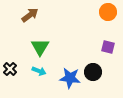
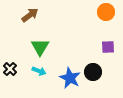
orange circle: moved 2 px left
purple square: rotated 16 degrees counterclockwise
blue star: rotated 20 degrees clockwise
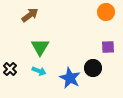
black circle: moved 4 px up
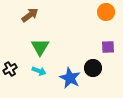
black cross: rotated 16 degrees clockwise
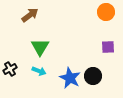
black circle: moved 8 px down
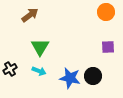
blue star: rotated 15 degrees counterclockwise
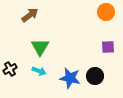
black circle: moved 2 px right
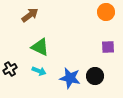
green triangle: rotated 36 degrees counterclockwise
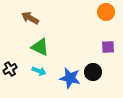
brown arrow: moved 3 px down; rotated 114 degrees counterclockwise
black circle: moved 2 px left, 4 px up
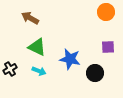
green triangle: moved 3 px left
black circle: moved 2 px right, 1 px down
blue star: moved 19 px up
